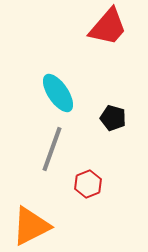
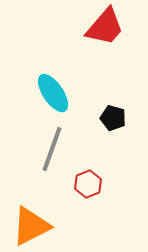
red trapezoid: moved 3 px left
cyan ellipse: moved 5 px left
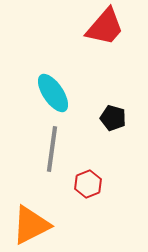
gray line: rotated 12 degrees counterclockwise
orange triangle: moved 1 px up
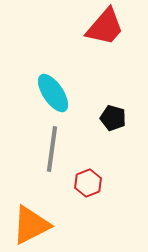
red hexagon: moved 1 px up
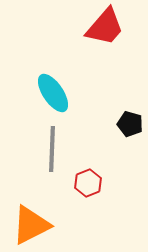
black pentagon: moved 17 px right, 6 px down
gray line: rotated 6 degrees counterclockwise
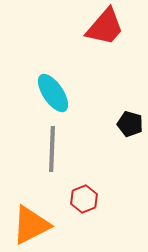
red hexagon: moved 4 px left, 16 px down
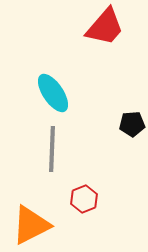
black pentagon: moved 2 px right; rotated 20 degrees counterclockwise
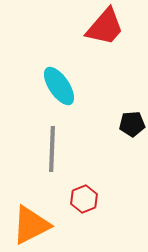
cyan ellipse: moved 6 px right, 7 px up
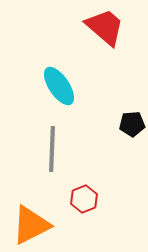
red trapezoid: rotated 90 degrees counterclockwise
